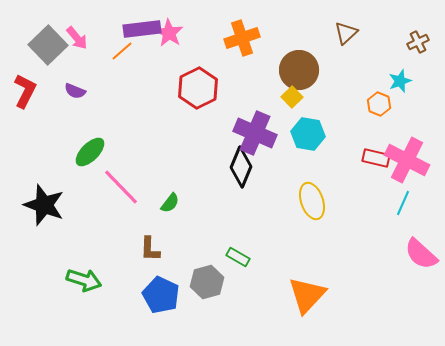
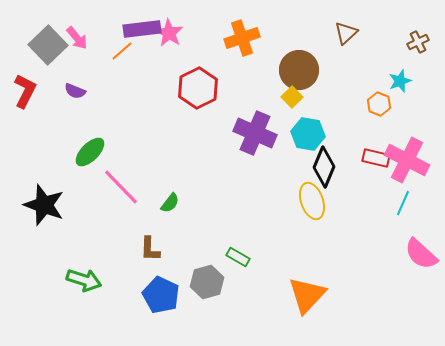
black diamond: moved 83 px right
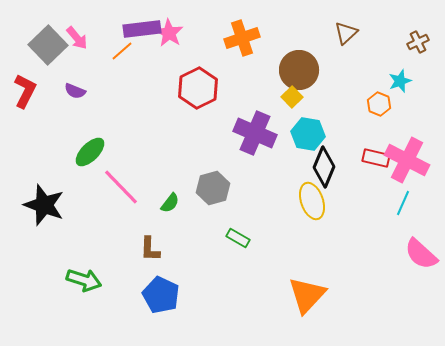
green rectangle: moved 19 px up
gray hexagon: moved 6 px right, 94 px up
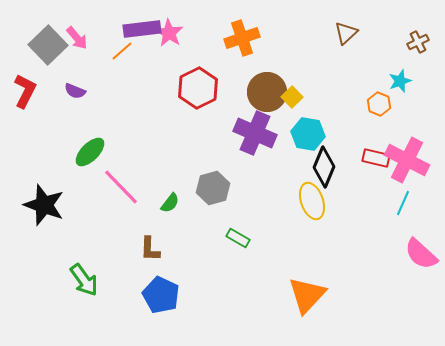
brown circle: moved 32 px left, 22 px down
green arrow: rotated 36 degrees clockwise
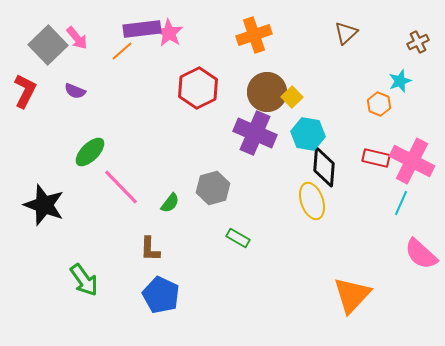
orange cross: moved 12 px right, 3 px up
pink cross: moved 5 px right, 1 px down
black diamond: rotated 18 degrees counterclockwise
cyan line: moved 2 px left
orange triangle: moved 45 px right
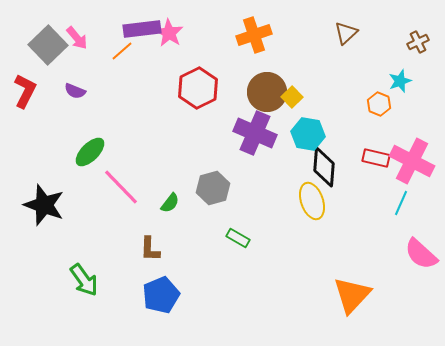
blue pentagon: rotated 24 degrees clockwise
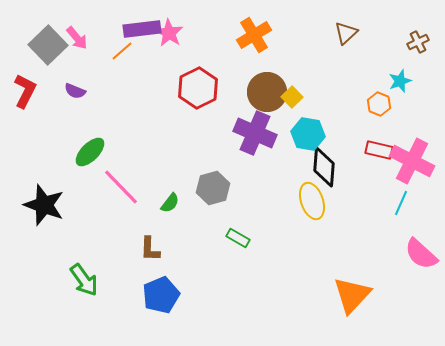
orange cross: rotated 12 degrees counterclockwise
red rectangle: moved 3 px right, 8 px up
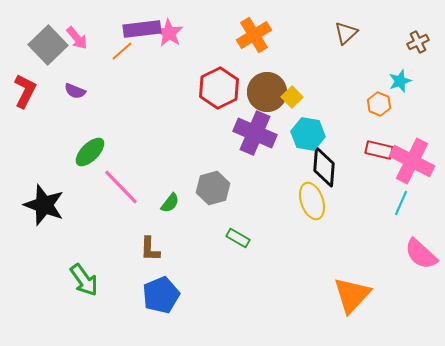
red hexagon: moved 21 px right
